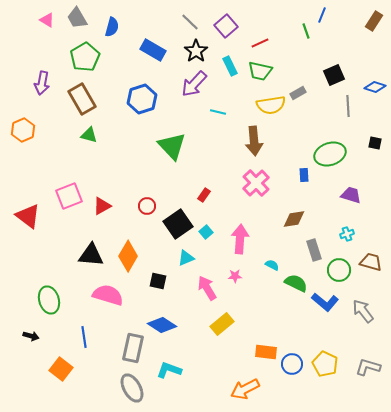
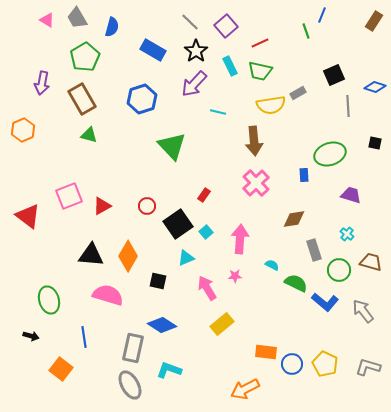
cyan cross at (347, 234): rotated 32 degrees counterclockwise
gray ellipse at (132, 388): moved 2 px left, 3 px up
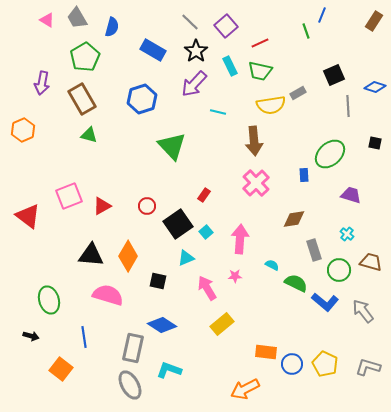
green ellipse at (330, 154): rotated 24 degrees counterclockwise
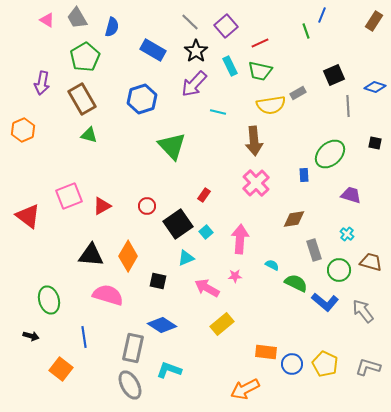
pink arrow at (207, 288): rotated 30 degrees counterclockwise
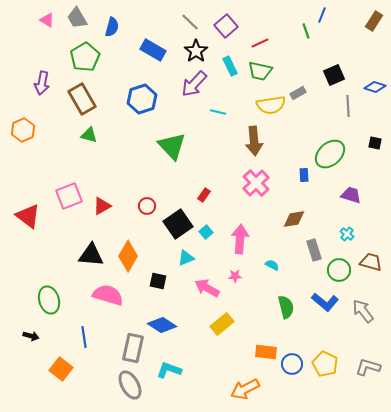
green semicircle at (296, 283): moved 10 px left, 24 px down; rotated 50 degrees clockwise
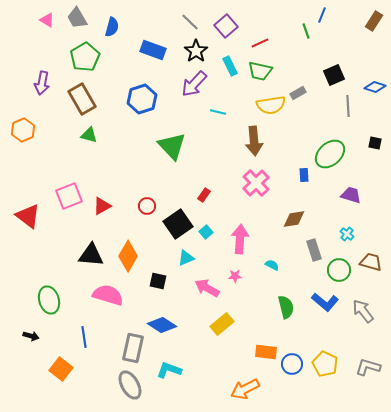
blue rectangle at (153, 50): rotated 10 degrees counterclockwise
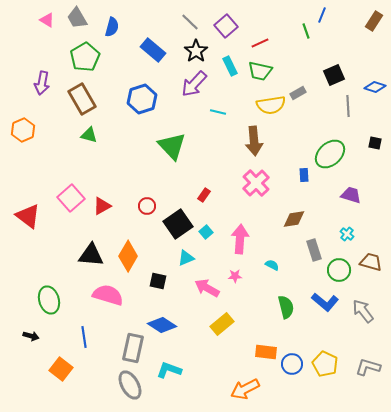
blue rectangle at (153, 50): rotated 20 degrees clockwise
pink square at (69, 196): moved 2 px right, 2 px down; rotated 20 degrees counterclockwise
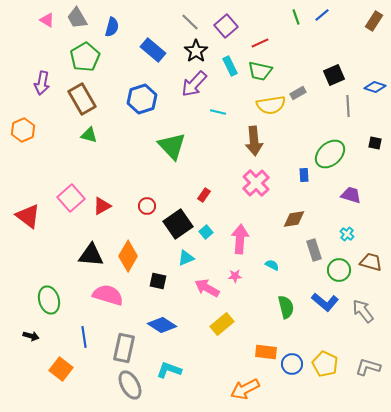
blue line at (322, 15): rotated 28 degrees clockwise
green line at (306, 31): moved 10 px left, 14 px up
gray rectangle at (133, 348): moved 9 px left
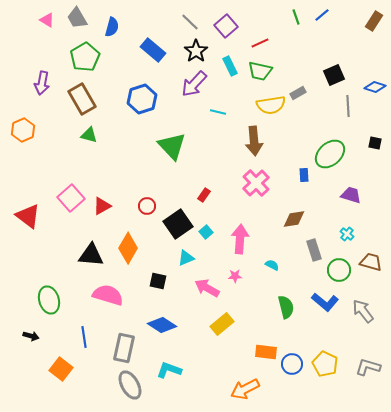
orange diamond at (128, 256): moved 8 px up
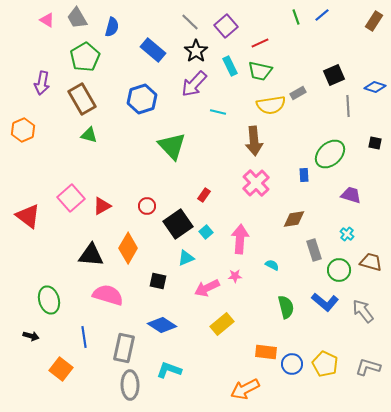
pink arrow at (207, 288): rotated 55 degrees counterclockwise
gray ellipse at (130, 385): rotated 28 degrees clockwise
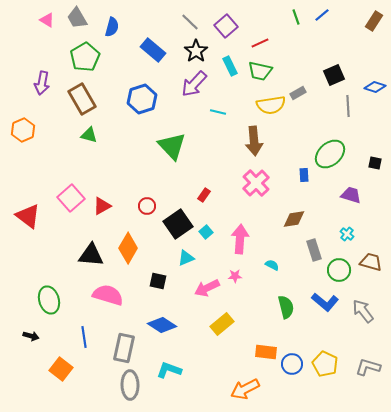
black square at (375, 143): moved 20 px down
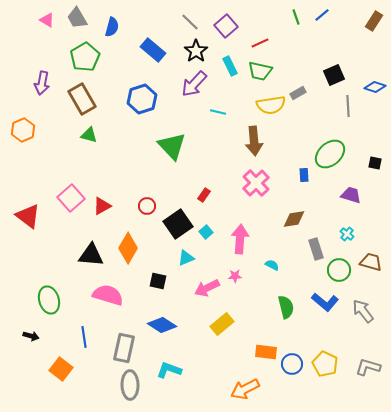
gray rectangle at (314, 250): moved 2 px right, 1 px up
